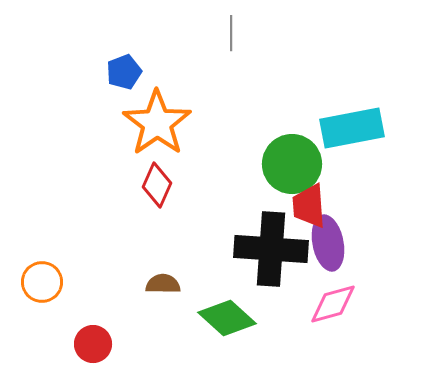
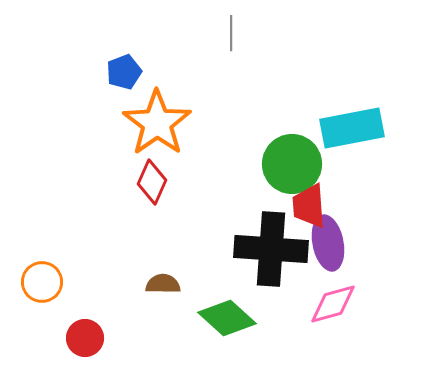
red diamond: moved 5 px left, 3 px up
red circle: moved 8 px left, 6 px up
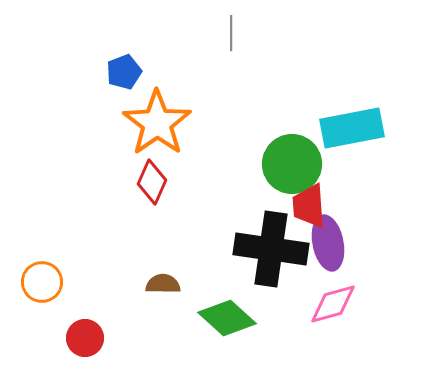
black cross: rotated 4 degrees clockwise
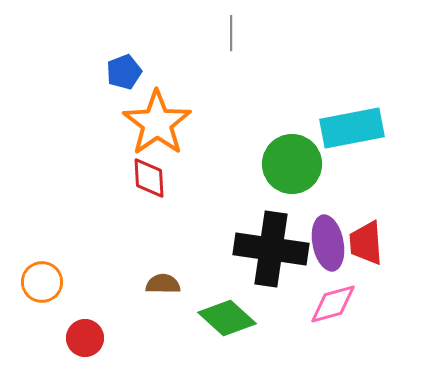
red diamond: moved 3 px left, 4 px up; rotated 27 degrees counterclockwise
red trapezoid: moved 57 px right, 37 px down
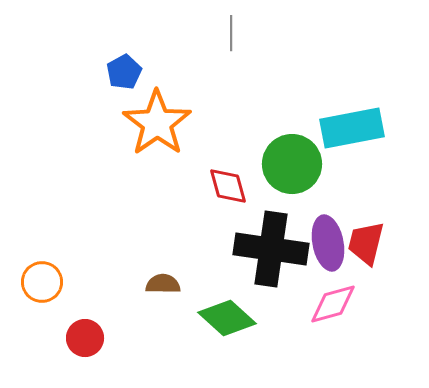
blue pentagon: rotated 8 degrees counterclockwise
red diamond: moved 79 px right, 8 px down; rotated 12 degrees counterclockwise
red trapezoid: rotated 18 degrees clockwise
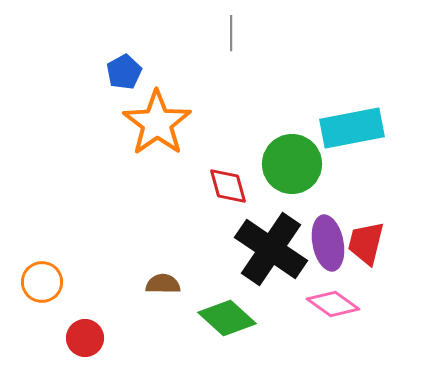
black cross: rotated 26 degrees clockwise
pink diamond: rotated 51 degrees clockwise
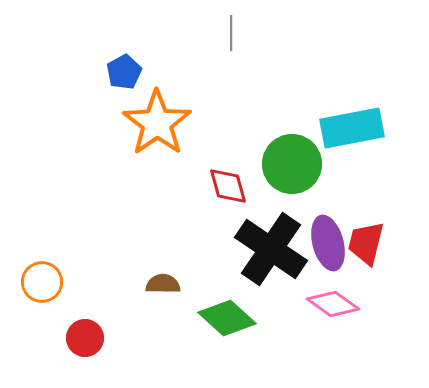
purple ellipse: rotated 4 degrees counterclockwise
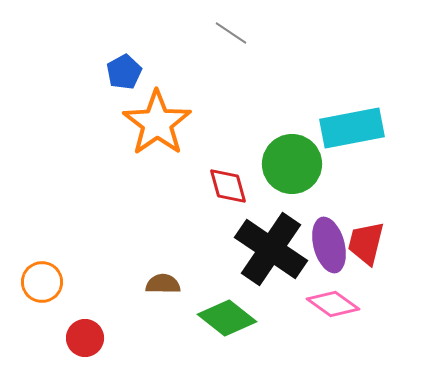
gray line: rotated 56 degrees counterclockwise
purple ellipse: moved 1 px right, 2 px down
green diamond: rotated 4 degrees counterclockwise
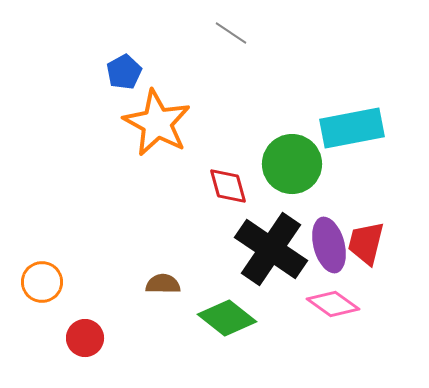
orange star: rotated 8 degrees counterclockwise
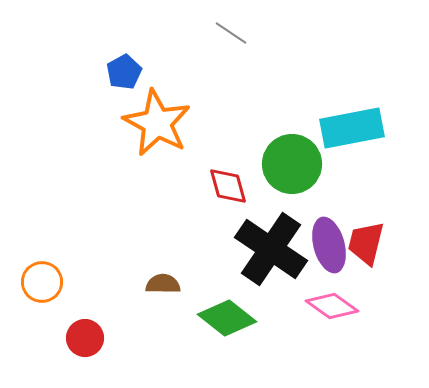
pink diamond: moved 1 px left, 2 px down
